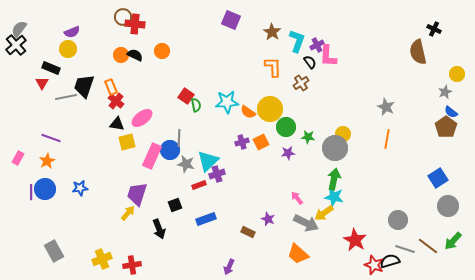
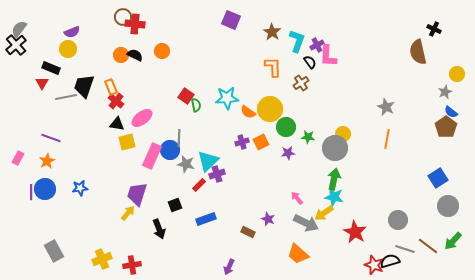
cyan star at (227, 102): moved 4 px up
red rectangle at (199, 185): rotated 24 degrees counterclockwise
red star at (355, 240): moved 8 px up
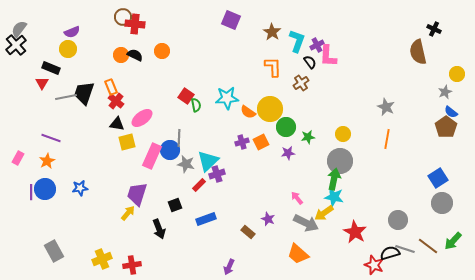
black trapezoid at (84, 86): moved 7 px down
green star at (308, 137): rotated 16 degrees counterclockwise
gray circle at (335, 148): moved 5 px right, 13 px down
gray circle at (448, 206): moved 6 px left, 3 px up
brown rectangle at (248, 232): rotated 16 degrees clockwise
black semicircle at (390, 261): moved 8 px up
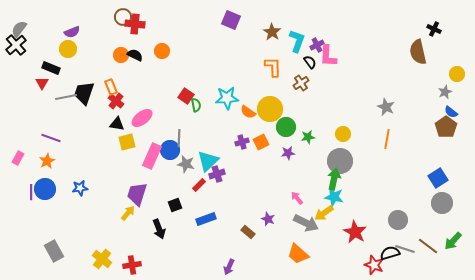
yellow cross at (102, 259): rotated 30 degrees counterclockwise
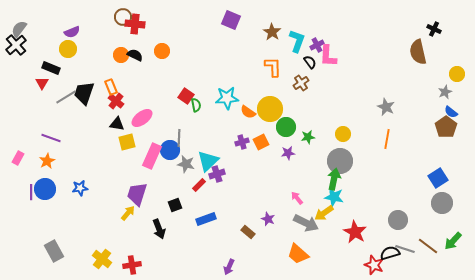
gray line at (66, 97): rotated 20 degrees counterclockwise
